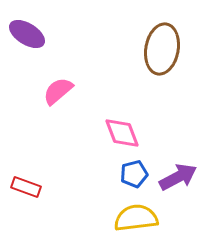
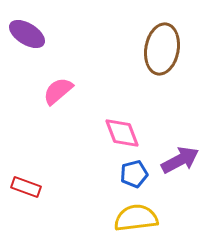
purple arrow: moved 2 px right, 17 px up
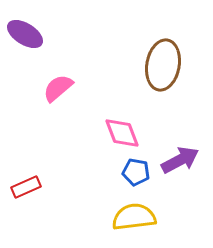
purple ellipse: moved 2 px left
brown ellipse: moved 1 px right, 16 px down
pink semicircle: moved 3 px up
blue pentagon: moved 2 px right, 2 px up; rotated 24 degrees clockwise
red rectangle: rotated 44 degrees counterclockwise
yellow semicircle: moved 2 px left, 1 px up
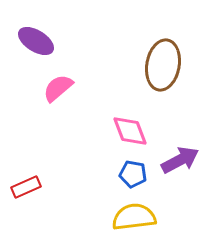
purple ellipse: moved 11 px right, 7 px down
pink diamond: moved 8 px right, 2 px up
blue pentagon: moved 3 px left, 2 px down
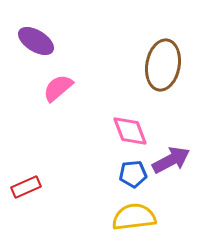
purple arrow: moved 9 px left
blue pentagon: rotated 16 degrees counterclockwise
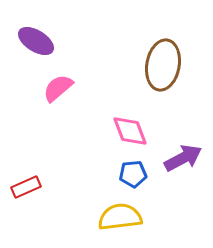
purple arrow: moved 12 px right, 2 px up
yellow semicircle: moved 14 px left
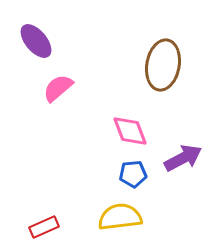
purple ellipse: rotated 18 degrees clockwise
red rectangle: moved 18 px right, 40 px down
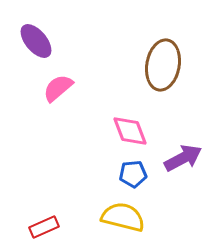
yellow semicircle: moved 3 px right; rotated 21 degrees clockwise
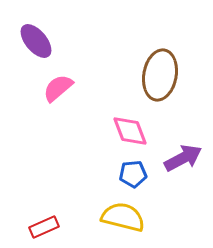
brown ellipse: moved 3 px left, 10 px down
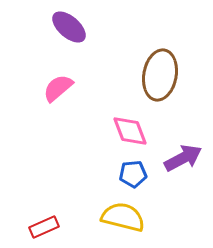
purple ellipse: moved 33 px right, 14 px up; rotated 9 degrees counterclockwise
